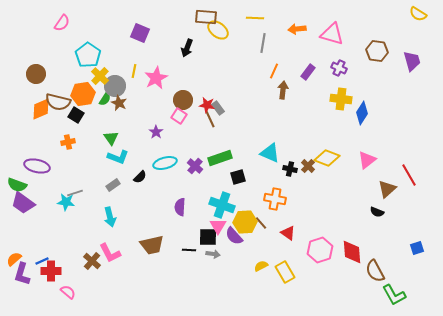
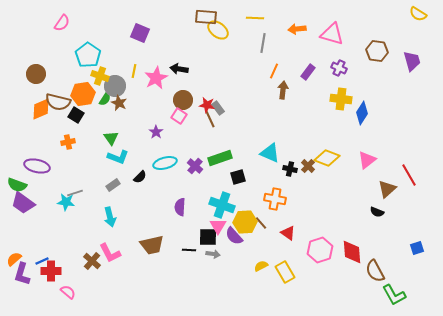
black arrow at (187, 48): moved 8 px left, 21 px down; rotated 78 degrees clockwise
yellow cross at (100, 76): rotated 24 degrees counterclockwise
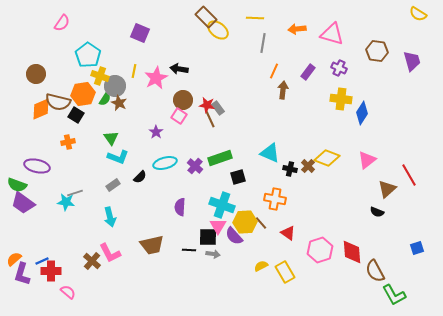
brown rectangle at (206, 17): rotated 40 degrees clockwise
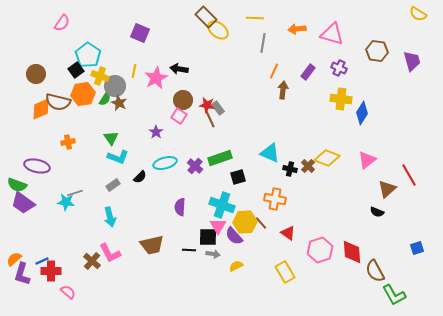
black square at (76, 115): moved 45 px up; rotated 21 degrees clockwise
yellow semicircle at (261, 266): moved 25 px left
